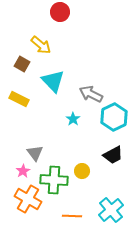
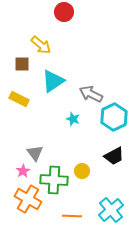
red circle: moved 4 px right
brown square: rotated 28 degrees counterclockwise
cyan triangle: rotated 40 degrees clockwise
cyan star: rotated 16 degrees counterclockwise
black trapezoid: moved 1 px right, 1 px down
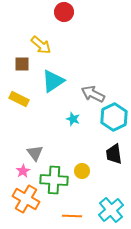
gray arrow: moved 2 px right
black trapezoid: moved 2 px up; rotated 110 degrees clockwise
orange cross: moved 2 px left
